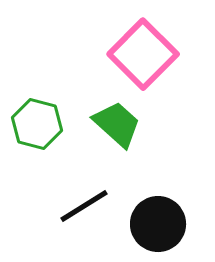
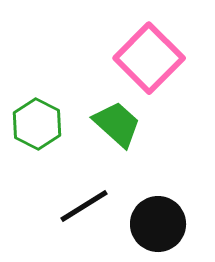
pink square: moved 6 px right, 4 px down
green hexagon: rotated 12 degrees clockwise
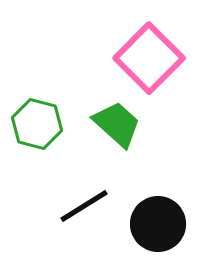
green hexagon: rotated 12 degrees counterclockwise
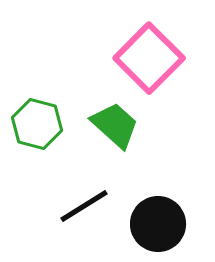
green trapezoid: moved 2 px left, 1 px down
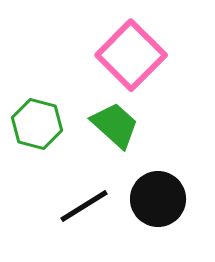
pink square: moved 18 px left, 3 px up
black circle: moved 25 px up
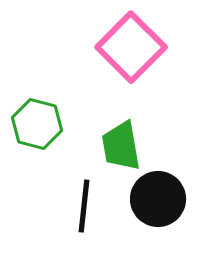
pink square: moved 8 px up
green trapezoid: moved 6 px right, 21 px down; rotated 142 degrees counterclockwise
black line: rotated 52 degrees counterclockwise
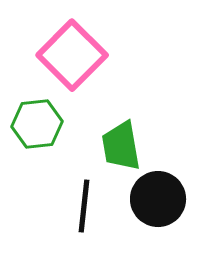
pink square: moved 59 px left, 8 px down
green hexagon: rotated 21 degrees counterclockwise
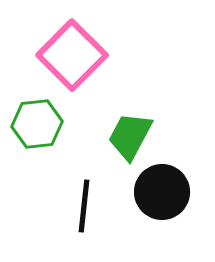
green trapezoid: moved 9 px right, 10 px up; rotated 38 degrees clockwise
black circle: moved 4 px right, 7 px up
